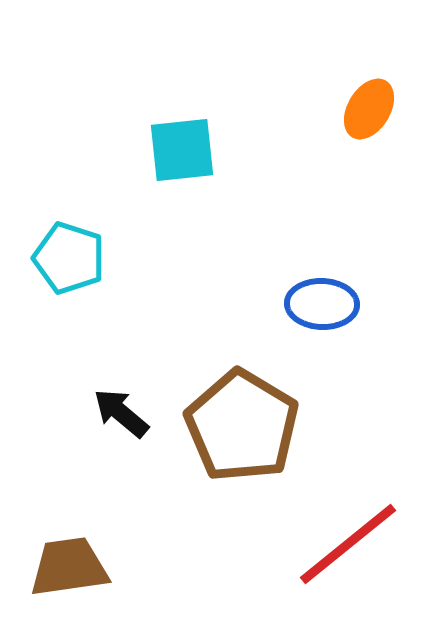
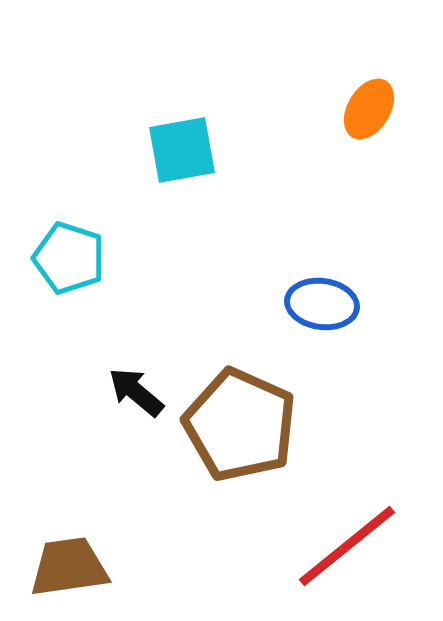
cyan square: rotated 4 degrees counterclockwise
blue ellipse: rotated 6 degrees clockwise
black arrow: moved 15 px right, 21 px up
brown pentagon: moved 2 px left, 1 px up; rotated 7 degrees counterclockwise
red line: moved 1 px left, 2 px down
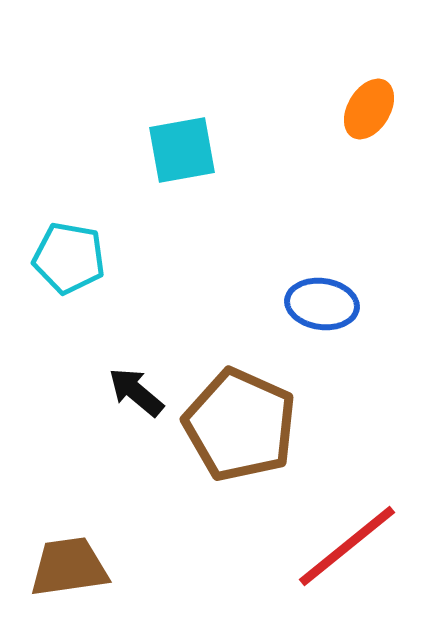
cyan pentagon: rotated 8 degrees counterclockwise
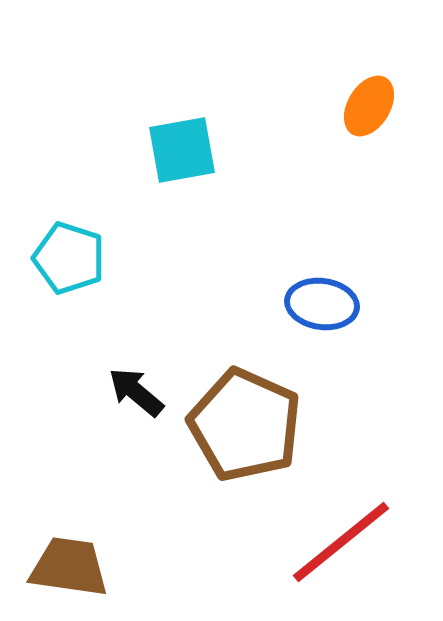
orange ellipse: moved 3 px up
cyan pentagon: rotated 8 degrees clockwise
brown pentagon: moved 5 px right
red line: moved 6 px left, 4 px up
brown trapezoid: rotated 16 degrees clockwise
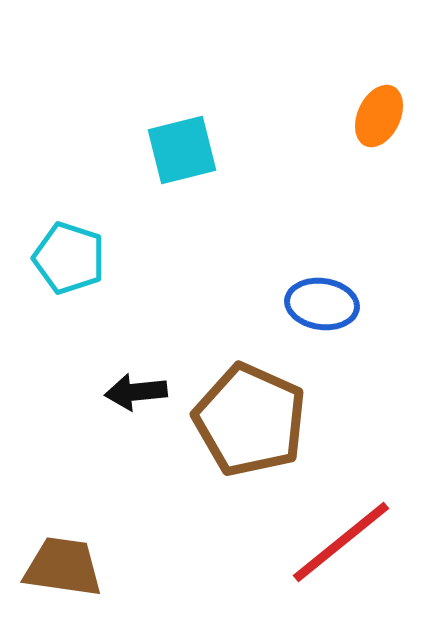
orange ellipse: moved 10 px right, 10 px down; rotated 6 degrees counterclockwise
cyan square: rotated 4 degrees counterclockwise
black arrow: rotated 46 degrees counterclockwise
brown pentagon: moved 5 px right, 5 px up
brown trapezoid: moved 6 px left
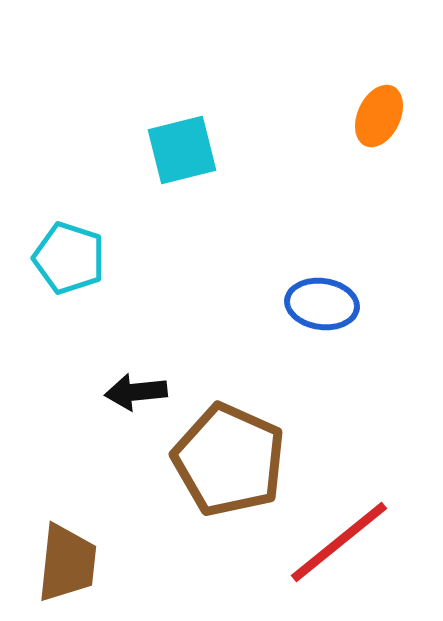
brown pentagon: moved 21 px left, 40 px down
red line: moved 2 px left
brown trapezoid: moved 4 px right, 4 px up; rotated 88 degrees clockwise
